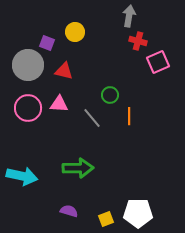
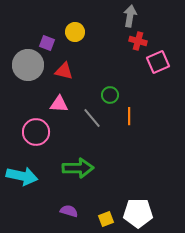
gray arrow: moved 1 px right
pink circle: moved 8 px right, 24 px down
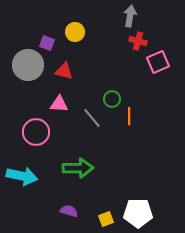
green circle: moved 2 px right, 4 px down
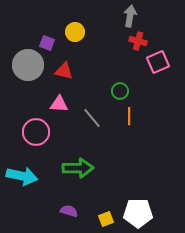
green circle: moved 8 px right, 8 px up
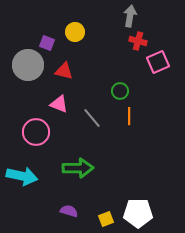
pink triangle: rotated 18 degrees clockwise
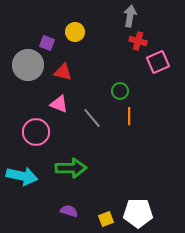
red triangle: moved 1 px left, 1 px down
green arrow: moved 7 px left
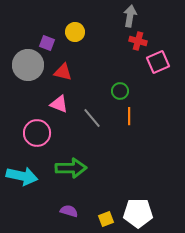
pink circle: moved 1 px right, 1 px down
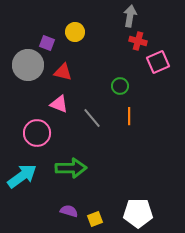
green circle: moved 5 px up
cyan arrow: rotated 48 degrees counterclockwise
yellow square: moved 11 px left
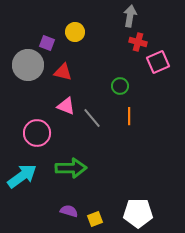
red cross: moved 1 px down
pink triangle: moved 7 px right, 2 px down
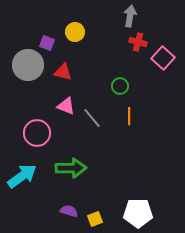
pink square: moved 5 px right, 4 px up; rotated 25 degrees counterclockwise
